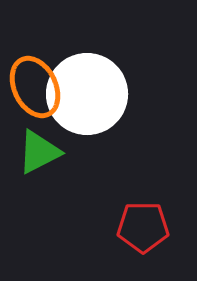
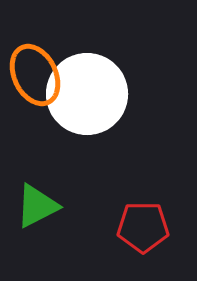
orange ellipse: moved 12 px up
green triangle: moved 2 px left, 54 px down
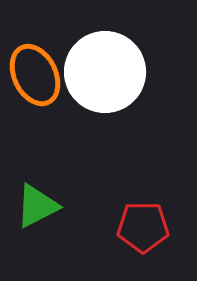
white circle: moved 18 px right, 22 px up
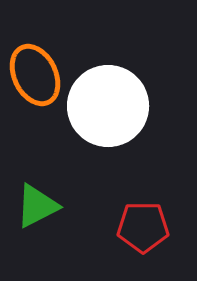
white circle: moved 3 px right, 34 px down
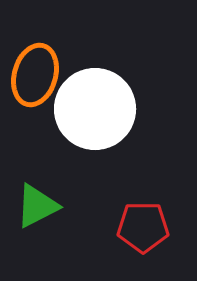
orange ellipse: rotated 42 degrees clockwise
white circle: moved 13 px left, 3 px down
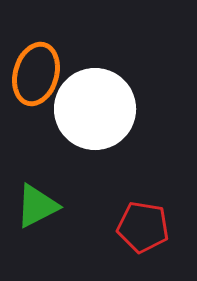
orange ellipse: moved 1 px right, 1 px up
red pentagon: rotated 9 degrees clockwise
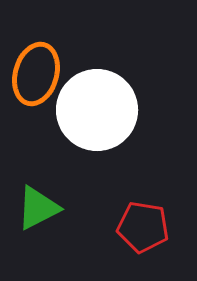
white circle: moved 2 px right, 1 px down
green triangle: moved 1 px right, 2 px down
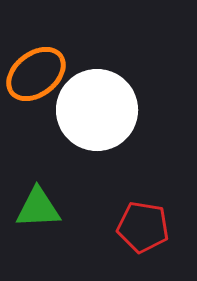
orange ellipse: rotated 36 degrees clockwise
green triangle: rotated 24 degrees clockwise
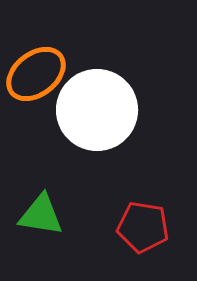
green triangle: moved 3 px right, 7 px down; rotated 12 degrees clockwise
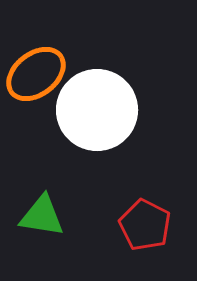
green triangle: moved 1 px right, 1 px down
red pentagon: moved 2 px right, 2 px up; rotated 18 degrees clockwise
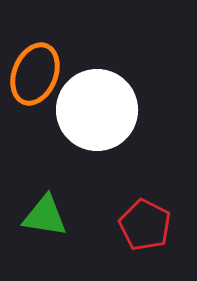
orange ellipse: moved 1 px left; rotated 30 degrees counterclockwise
green triangle: moved 3 px right
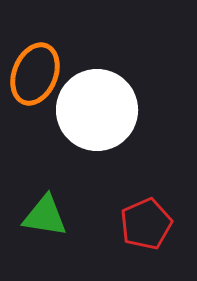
red pentagon: moved 1 px right, 1 px up; rotated 21 degrees clockwise
